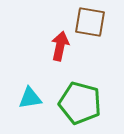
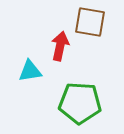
cyan triangle: moved 27 px up
green pentagon: rotated 12 degrees counterclockwise
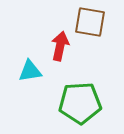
green pentagon: rotated 6 degrees counterclockwise
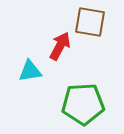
red arrow: rotated 16 degrees clockwise
green pentagon: moved 3 px right, 1 px down
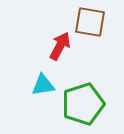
cyan triangle: moved 13 px right, 14 px down
green pentagon: rotated 15 degrees counterclockwise
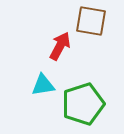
brown square: moved 1 px right, 1 px up
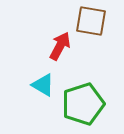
cyan triangle: rotated 40 degrees clockwise
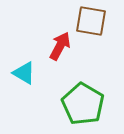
cyan triangle: moved 19 px left, 12 px up
green pentagon: rotated 24 degrees counterclockwise
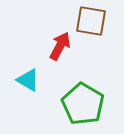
cyan triangle: moved 4 px right, 7 px down
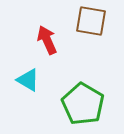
red arrow: moved 13 px left, 6 px up; rotated 52 degrees counterclockwise
